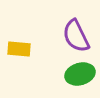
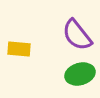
purple semicircle: moved 1 px right, 1 px up; rotated 12 degrees counterclockwise
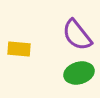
green ellipse: moved 1 px left, 1 px up
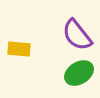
green ellipse: rotated 16 degrees counterclockwise
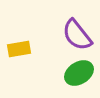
yellow rectangle: rotated 15 degrees counterclockwise
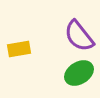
purple semicircle: moved 2 px right, 1 px down
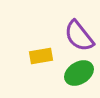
yellow rectangle: moved 22 px right, 7 px down
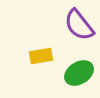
purple semicircle: moved 11 px up
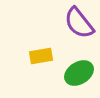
purple semicircle: moved 2 px up
